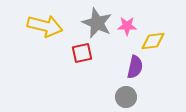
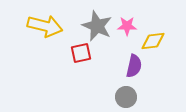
gray star: moved 3 px down
red square: moved 1 px left
purple semicircle: moved 1 px left, 1 px up
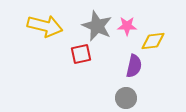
red square: moved 1 px down
gray circle: moved 1 px down
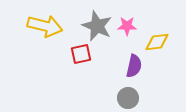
yellow diamond: moved 4 px right, 1 px down
gray circle: moved 2 px right
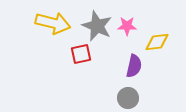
yellow arrow: moved 8 px right, 3 px up
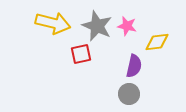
pink star: rotated 12 degrees clockwise
gray circle: moved 1 px right, 4 px up
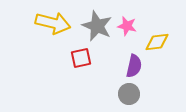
red square: moved 4 px down
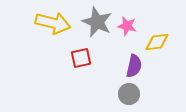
gray star: moved 4 px up
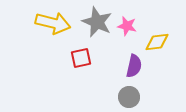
gray circle: moved 3 px down
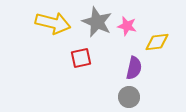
purple semicircle: moved 2 px down
